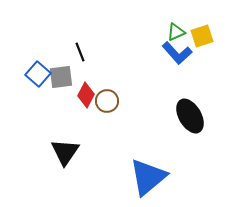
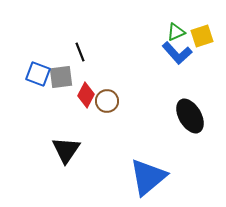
blue square: rotated 20 degrees counterclockwise
black triangle: moved 1 px right, 2 px up
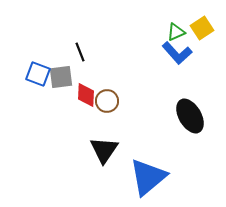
yellow square: moved 8 px up; rotated 15 degrees counterclockwise
red diamond: rotated 25 degrees counterclockwise
black triangle: moved 38 px right
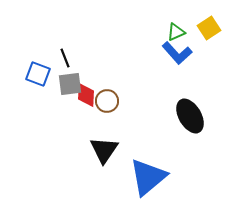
yellow square: moved 7 px right
black line: moved 15 px left, 6 px down
gray square: moved 9 px right, 7 px down
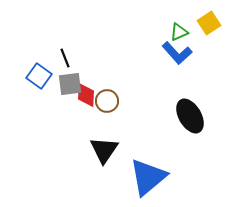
yellow square: moved 5 px up
green triangle: moved 3 px right
blue square: moved 1 px right, 2 px down; rotated 15 degrees clockwise
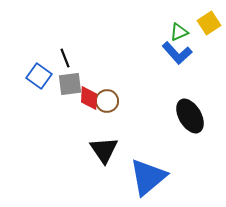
red diamond: moved 3 px right, 3 px down
black triangle: rotated 8 degrees counterclockwise
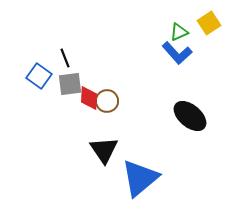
black ellipse: rotated 20 degrees counterclockwise
blue triangle: moved 8 px left, 1 px down
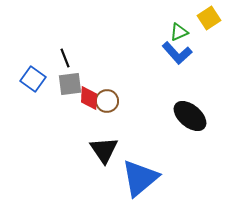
yellow square: moved 5 px up
blue square: moved 6 px left, 3 px down
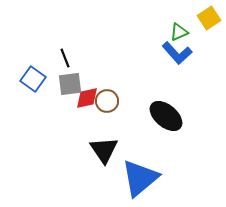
red diamond: moved 2 px left; rotated 75 degrees clockwise
black ellipse: moved 24 px left
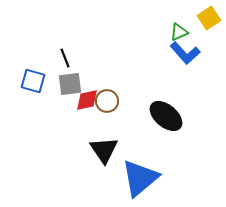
blue L-shape: moved 8 px right
blue square: moved 2 px down; rotated 20 degrees counterclockwise
red diamond: moved 2 px down
